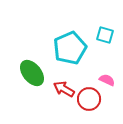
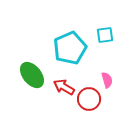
cyan square: rotated 24 degrees counterclockwise
green ellipse: moved 2 px down
pink semicircle: rotated 49 degrees clockwise
red arrow: moved 2 px up
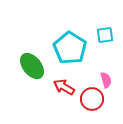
cyan pentagon: rotated 16 degrees counterclockwise
green ellipse: moved 9 px up
pink semicircle: moved 1 px left
red circle: moved 3 px right
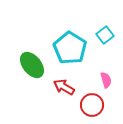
cyan square: rotated 30 degrees counterclockwise
green ellipse: moved 1 px up
red circle: moved 6 px down
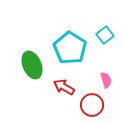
green ellipse: rotated 16 degrees clockwise
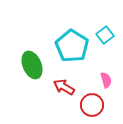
cyan pentagon: moved 2 px right, 2 px up
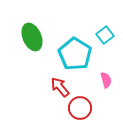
cyan pentagon: moved 3 px right, 8 px down
green ellipse: moved 28 px up
red arrow: moved 4 px left; rotated 20 degrees clockwise
red circle: moved 12 px left, 3 px down
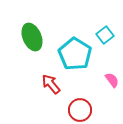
pink semicircle: moved 6 px right; rotated 21 degrees counterclockwise
red arrow: moved 9 px left, 3 px up
red circle: moved 2 px down
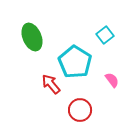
cyan pentagon: moved 8 px down
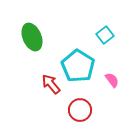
cyan pentagon: moved 3 px right, 4 px down
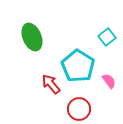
cyan square: moved 2 px right, 2 px down
pink semicircle: moved 3 px left, 1 px down
red circle: moved 1 px left, 1 px up
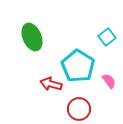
red arrow: rotated 35 degrees counterclockwise
